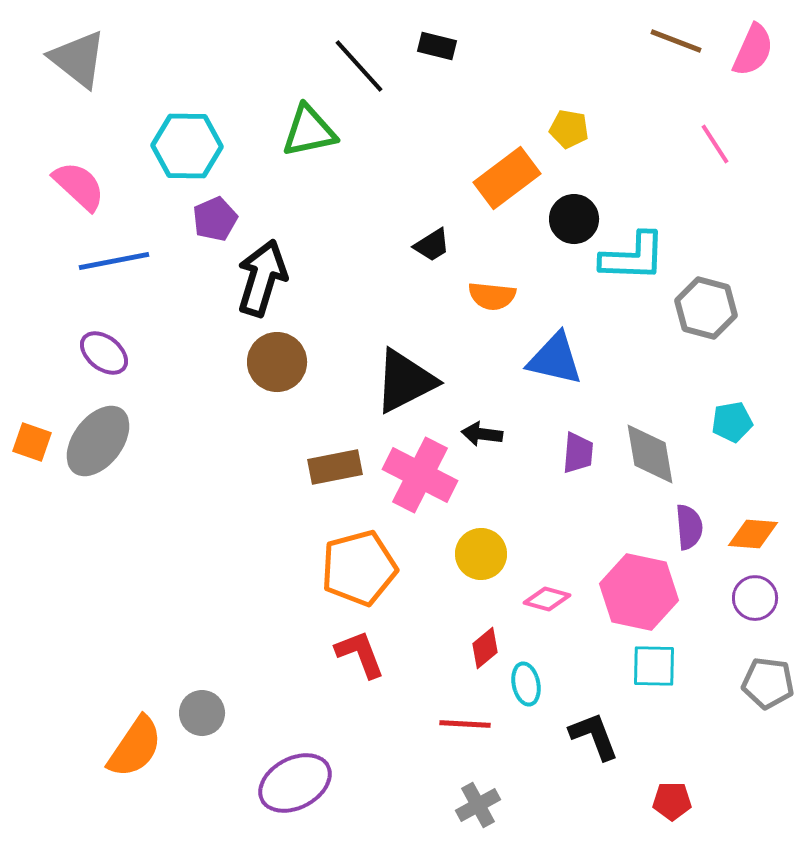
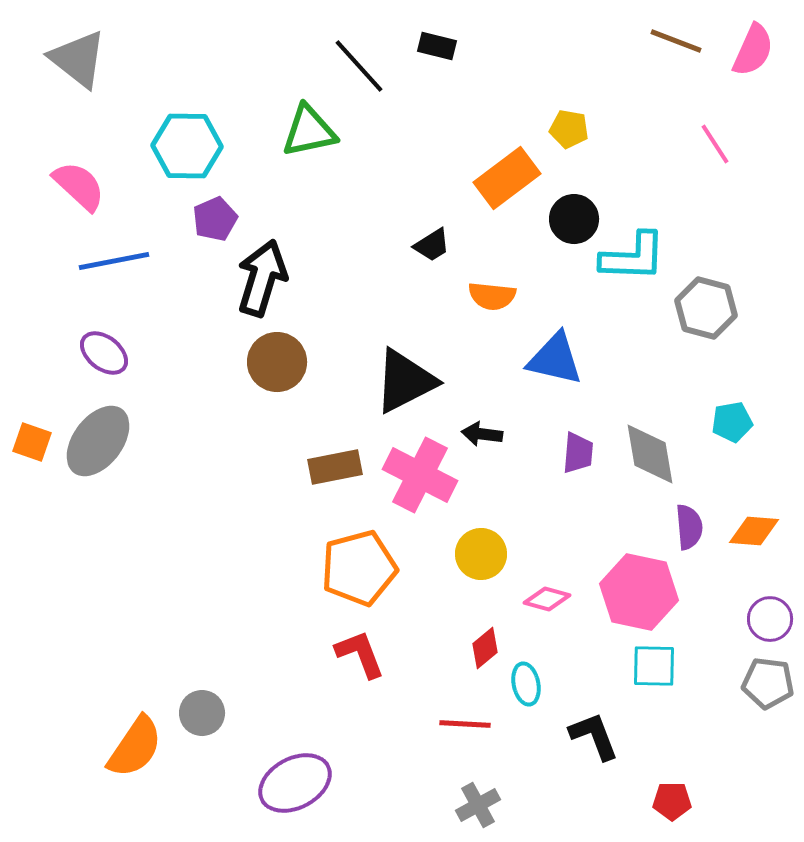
orange diamond at (753, 534): moved 1 px right, 3 px up
purple circle at (755, 598): moved 15 px right, 21 px down
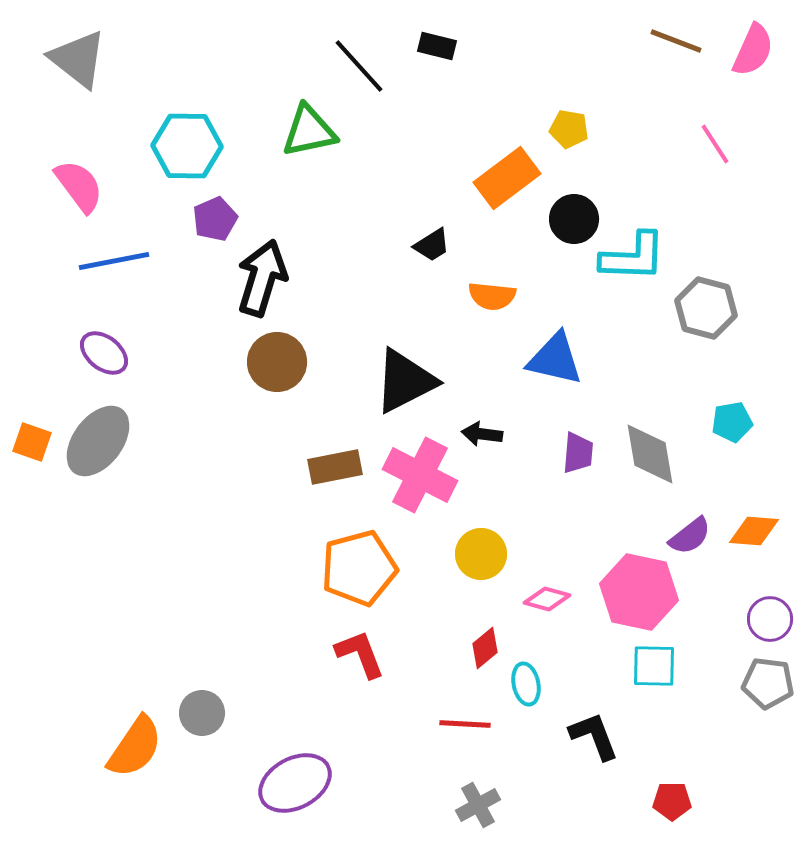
pink semicircle at (79, 186): rotated 10 degrees clockwise
purple semicircle at (689, 527): moved 1 px right, 9 px down; rotated 57 degrees clockwise
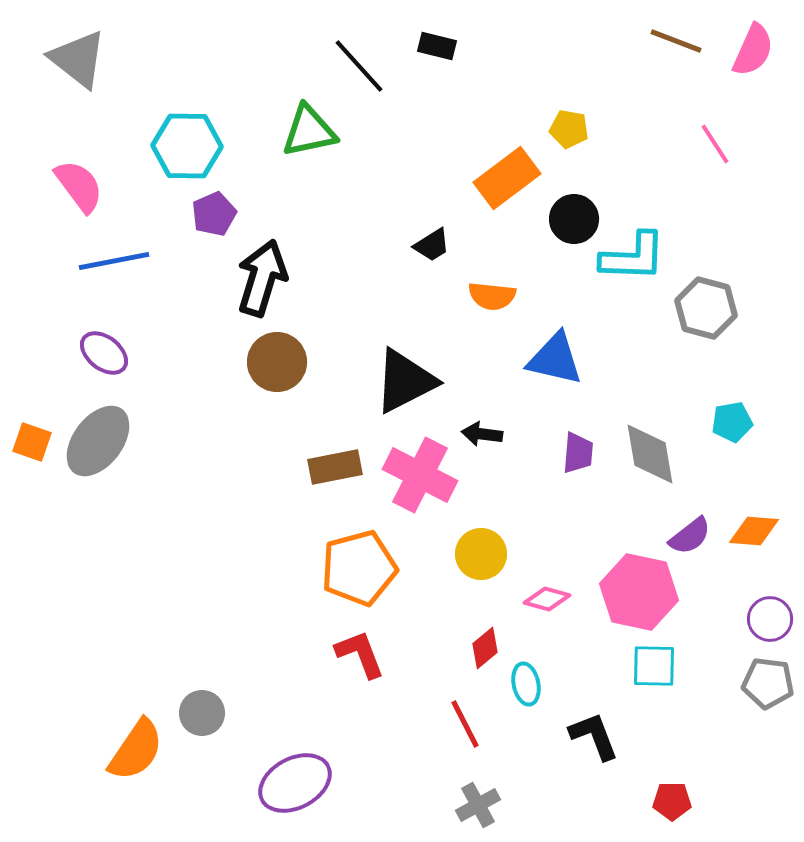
purple pentagon at (215, 219): moved 1 px left, 5 px up
red line at (465, 724): rotated 60 degrees clockwise
orange semicircle at (135, 747): moved 1 px right, 3 px down
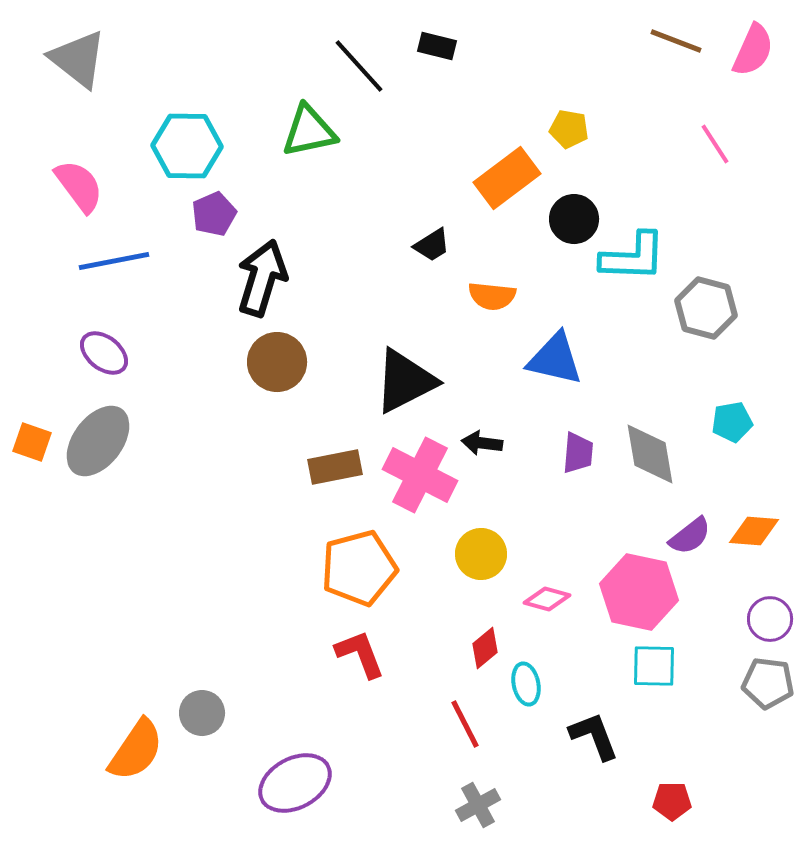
black arrow at (482, 434): moved 9 px down
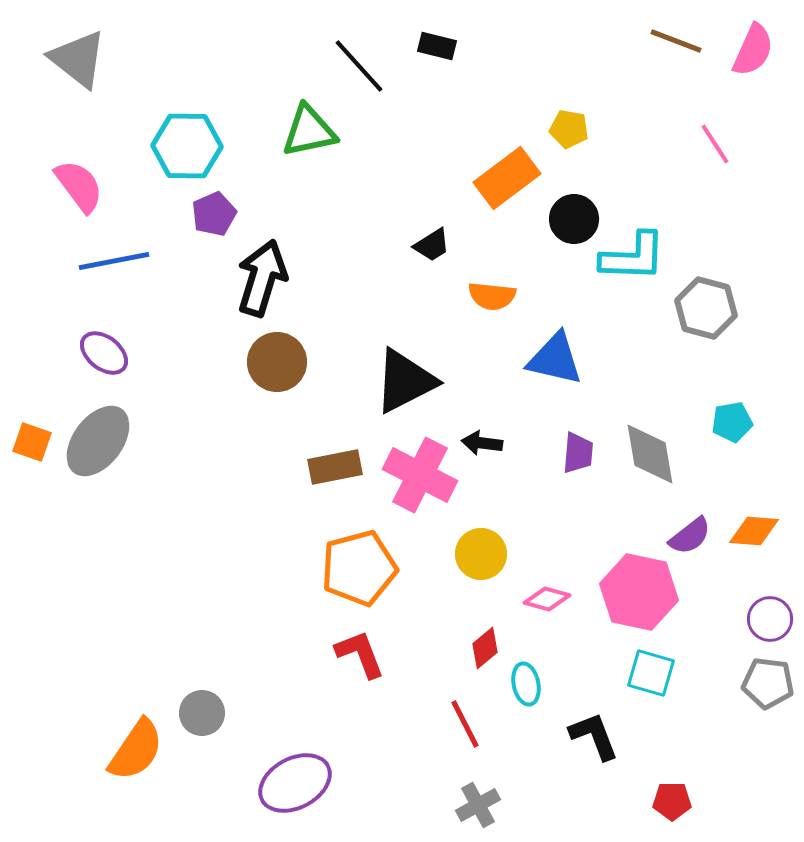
cyan square at (654, 666): moved 3 px left, 7 px down; rotated 15 degrees clockwise
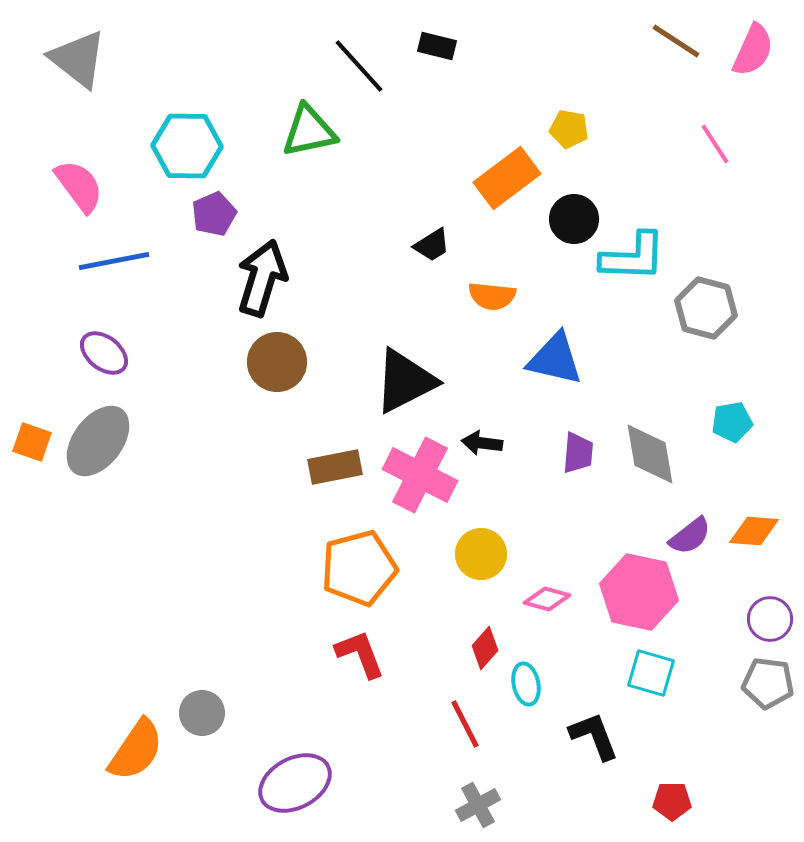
brown line at (676, 41): rotated 12 degrees clockwise
red diamond at (485, 648): rotated 9 degrees counterclockwise
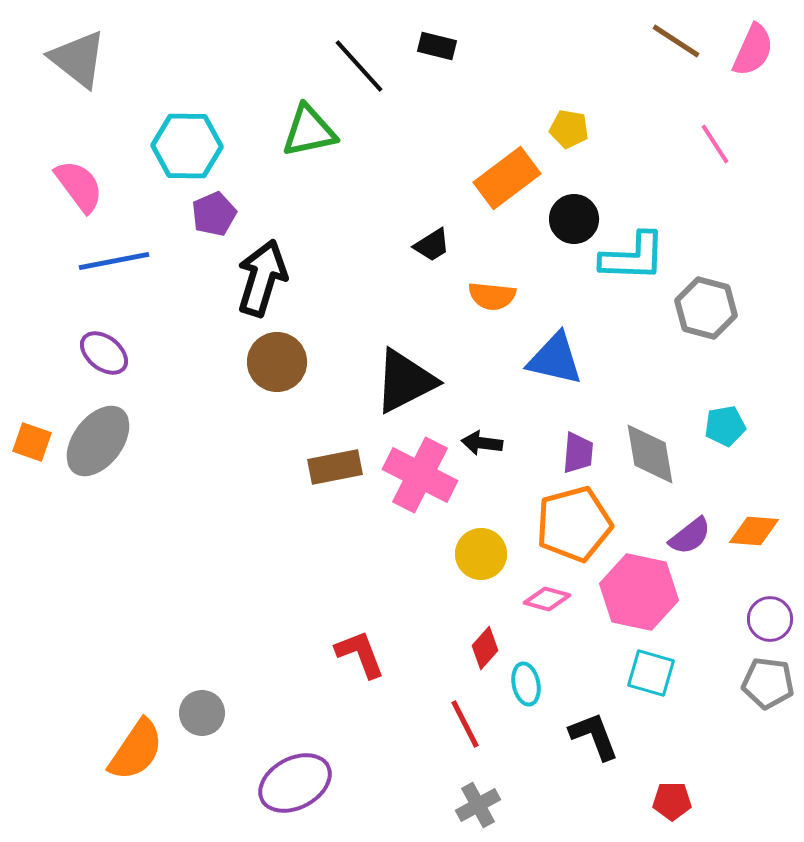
cyan pentagon at (732, 422): moved 7 px left, 4 px down
orange pentagon at (359, 568): moved 215 px right, 44 px up
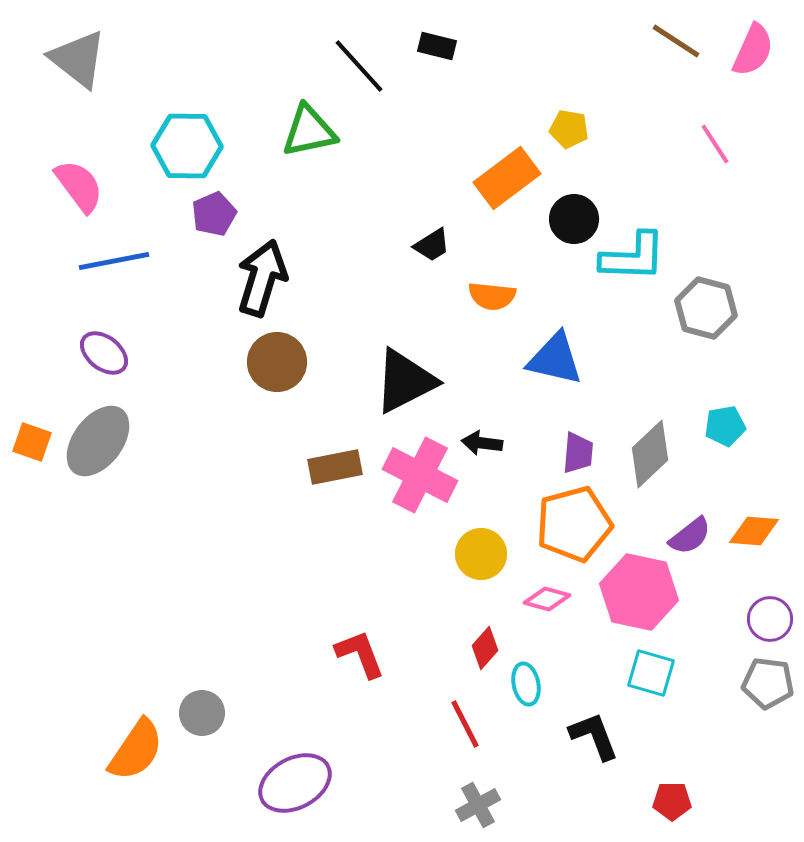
gray diamond at (650, 454): rotated 56 degrees clockwise
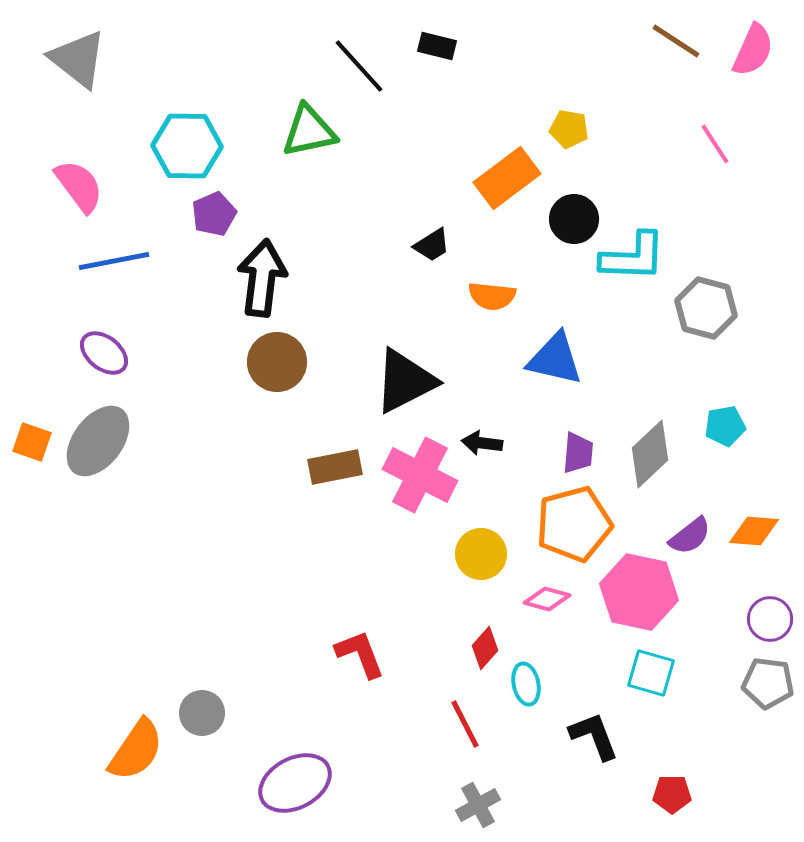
black arrow at (262, 278): rotated 10 degrees counterclockwise
red pentagon at (672, 801): moved 7 px up
